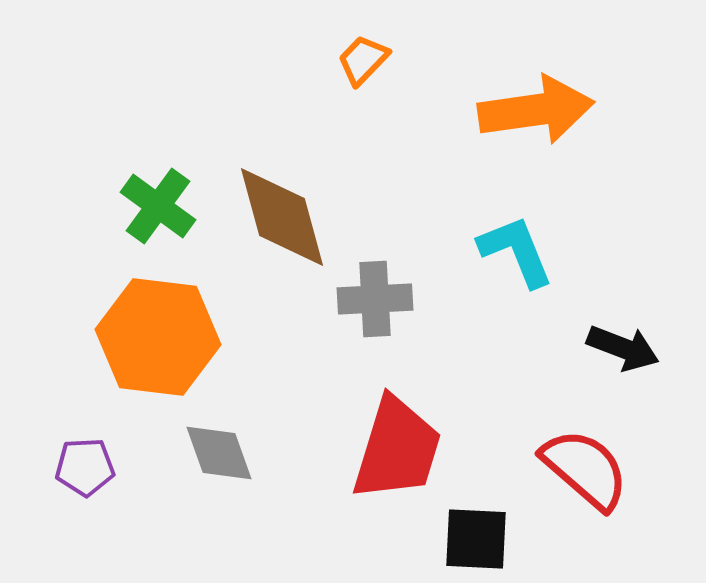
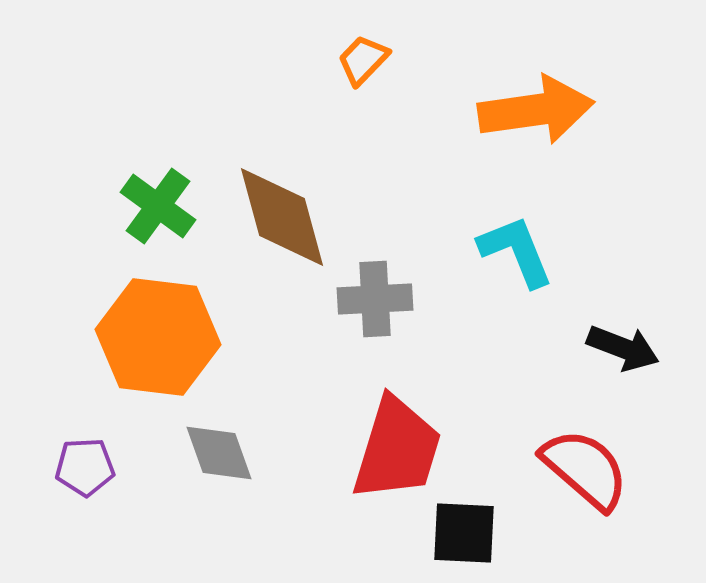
black square: moved 12 px left, 6 px up
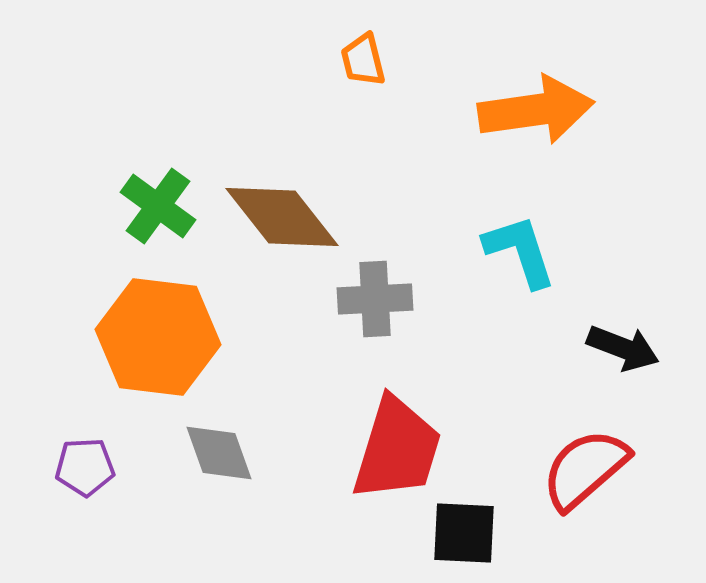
orange trapezoid: rotated 58 degrees counterclockwise
brown diamond: rotated 23 degrees counterclockwise
cyan L-shape: moved 4 px right; rotated 4 degrees clockwise
red semicircle: rotated 82 degrees counterclockwise
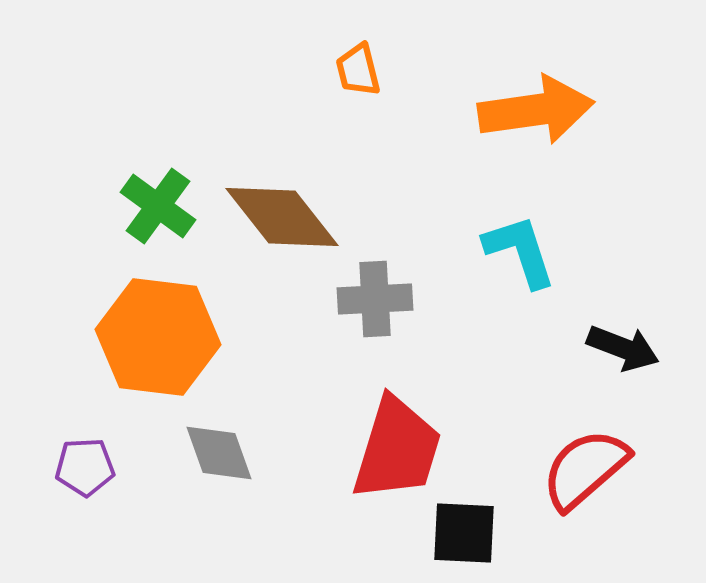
orange trapezoid: moved 5 px left, 10 px down
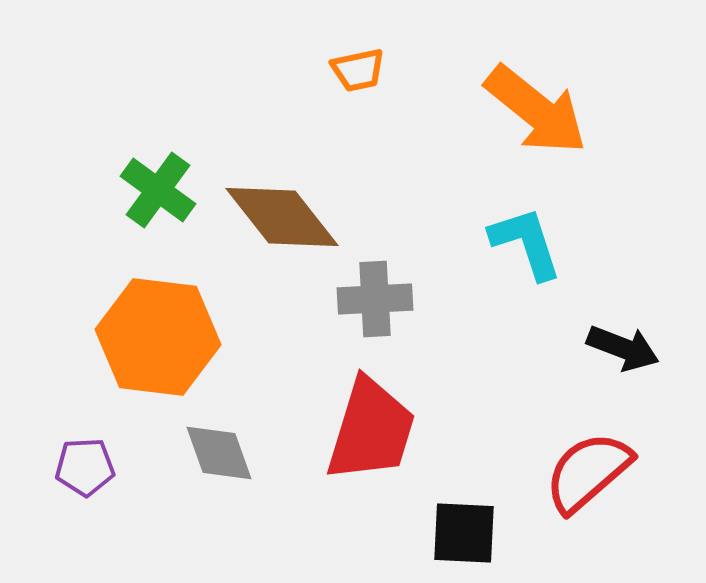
orange trapezoid: rotated 88 degrees counterclockwise
orange arrow: rotated 47 degrees clockwise
green cross: moved 16 px up
cyan L-shape: moved 6 px right, 8 px up
red trapezoid: moved 26 px left, 19 px up
red semicircle: moved 3 px right, 3 px down
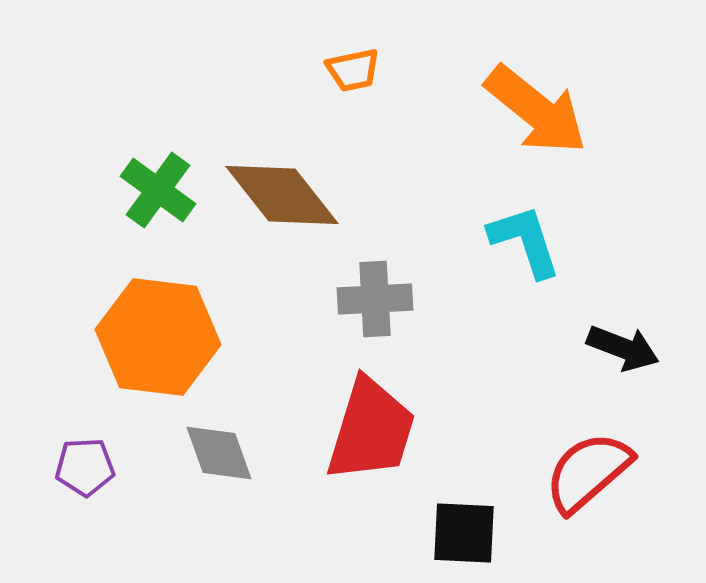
orange trapezoid: moved 5 px left
brown diamond: moved 22 px up
cyan L-shape: moved 1 px left, 2 px up
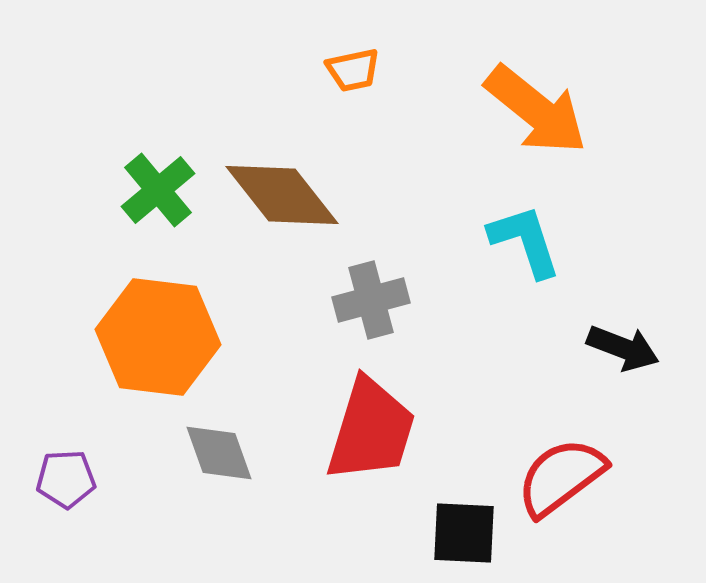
green cross: rotated 14 degrees clockwise
gray cross: moved 4 px left, 1 px down; rotated 12 degrees counterclockwise
purple pentagon: moved 19 px left, 12 px down
red semicircle: moved 27 px left, 5 px down; rotated 4 degrees clockwise
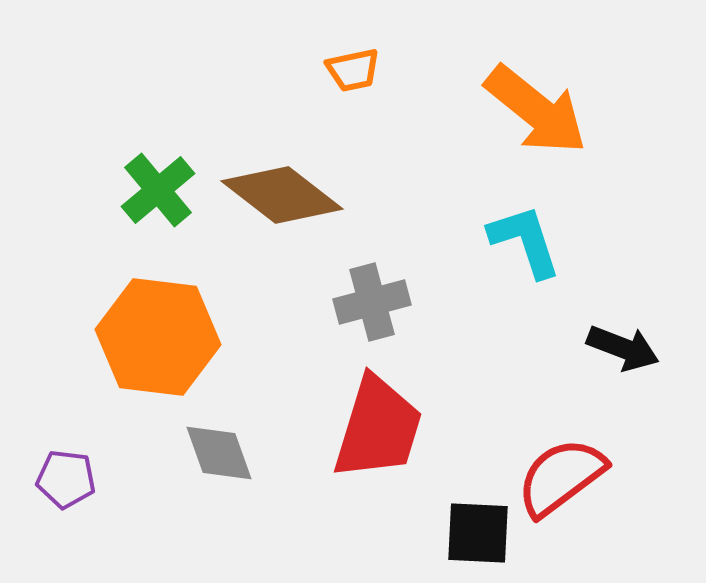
brown diamond: rotated 14 degrees counterclockwise
gray cross: moved 1 px right, 2 px down
red trapezoid: moved 7 px right, 2 px up
purple pentagon: rotated 10 degrees clockwise
black square: moved 14 px right
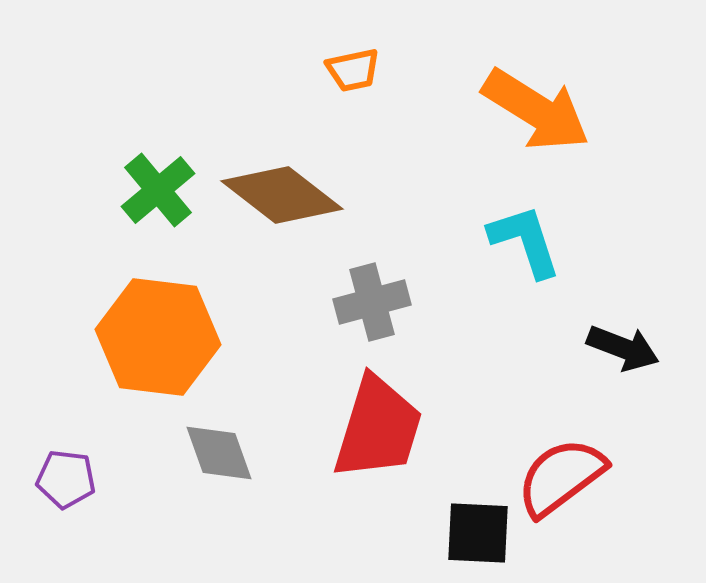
orange arrow: rotated 7 degrees counterclockwise
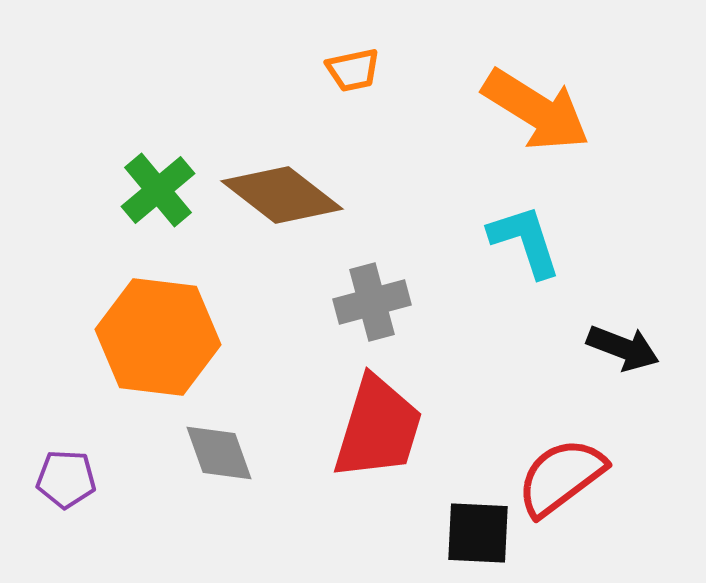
purple pentagon: rotated 4 degrees counterclockwise
